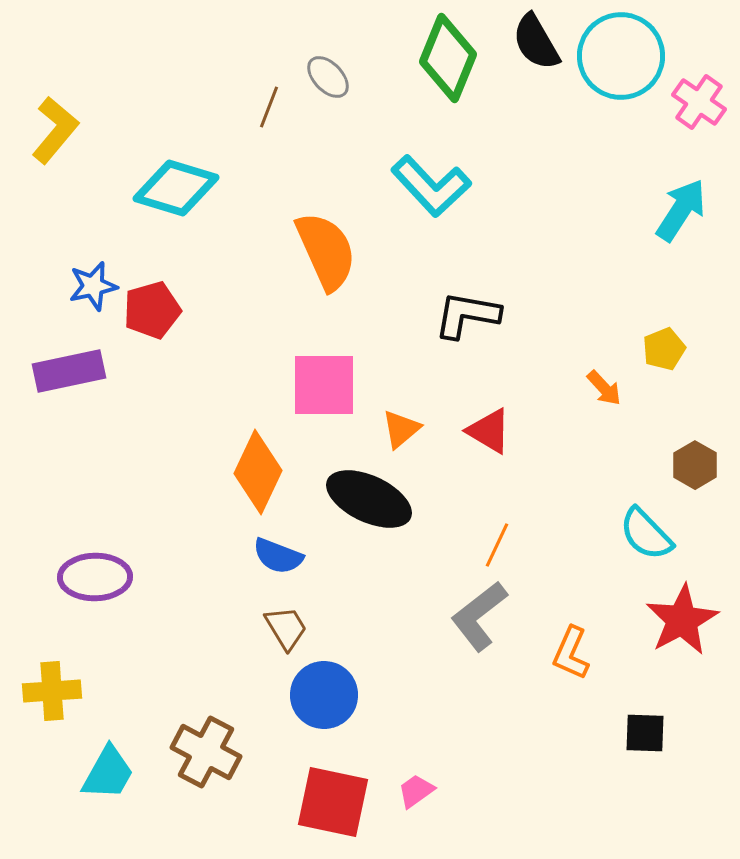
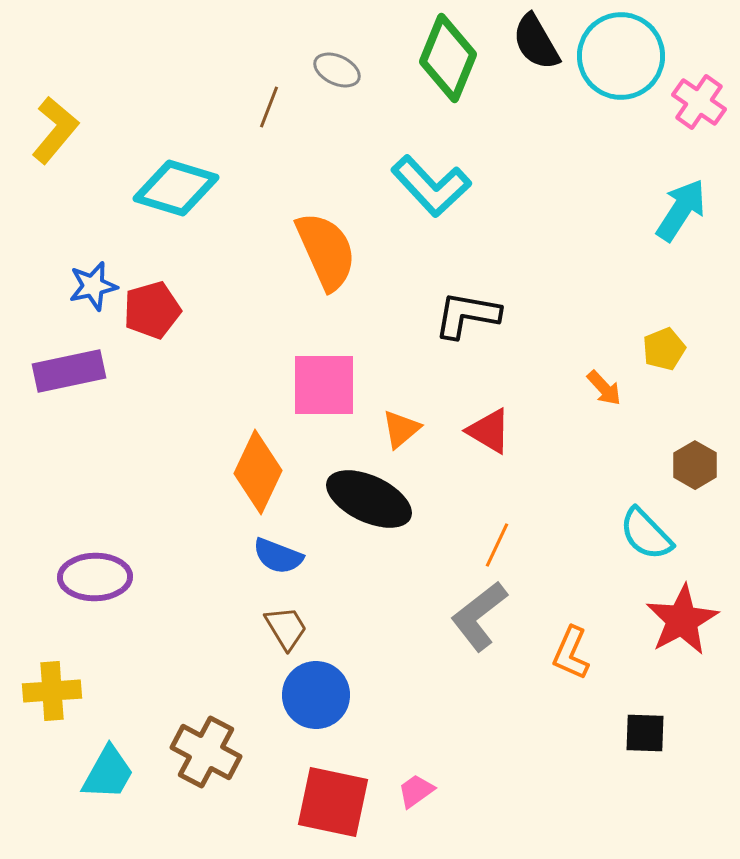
gray ellipse: moved 9 px right, 7 px up; rotated 21 degrees counterclockwise
blue circle: moved 8 px left
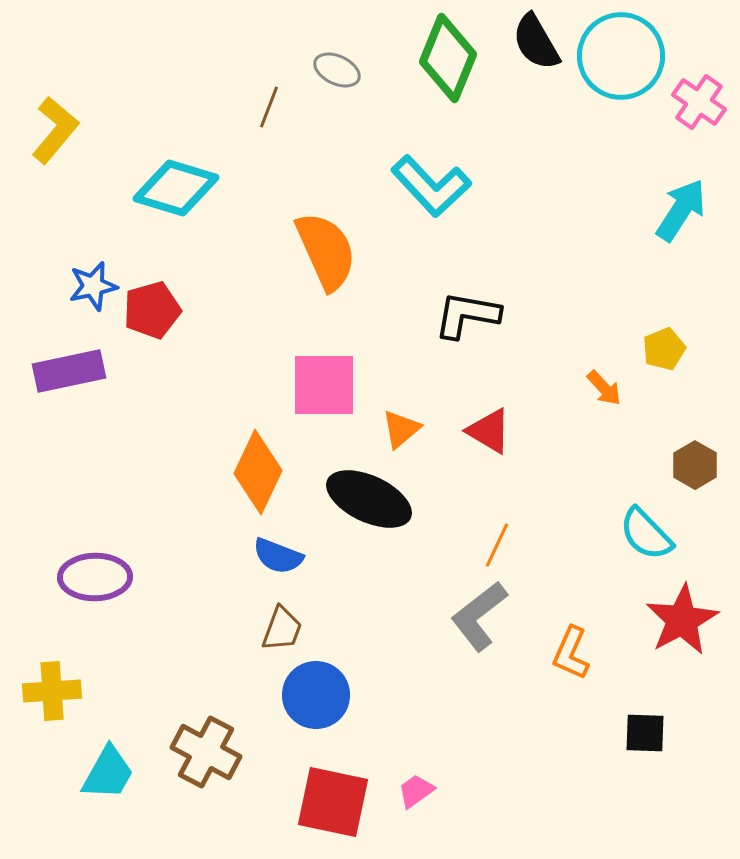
brown trapezoid: moved 4 px left, 1 px down; rotated 51 degrees clockwise
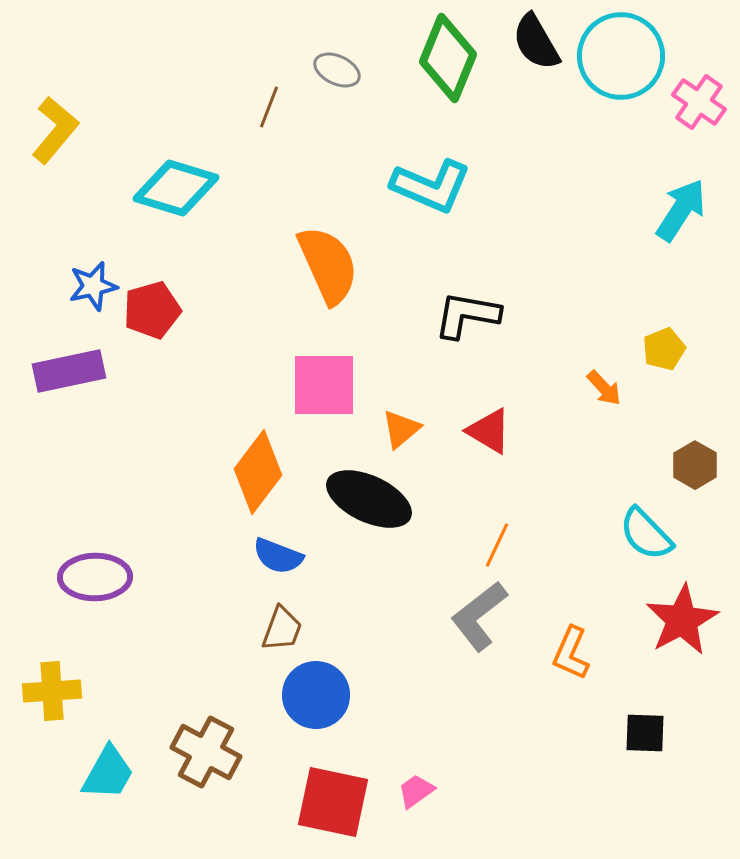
cyan L-shape: rotated 24 degrees counterclockwise
orange semicircle: moved 2 px right, 14 px down
orange diamond: rotated 12 degrees clockwise
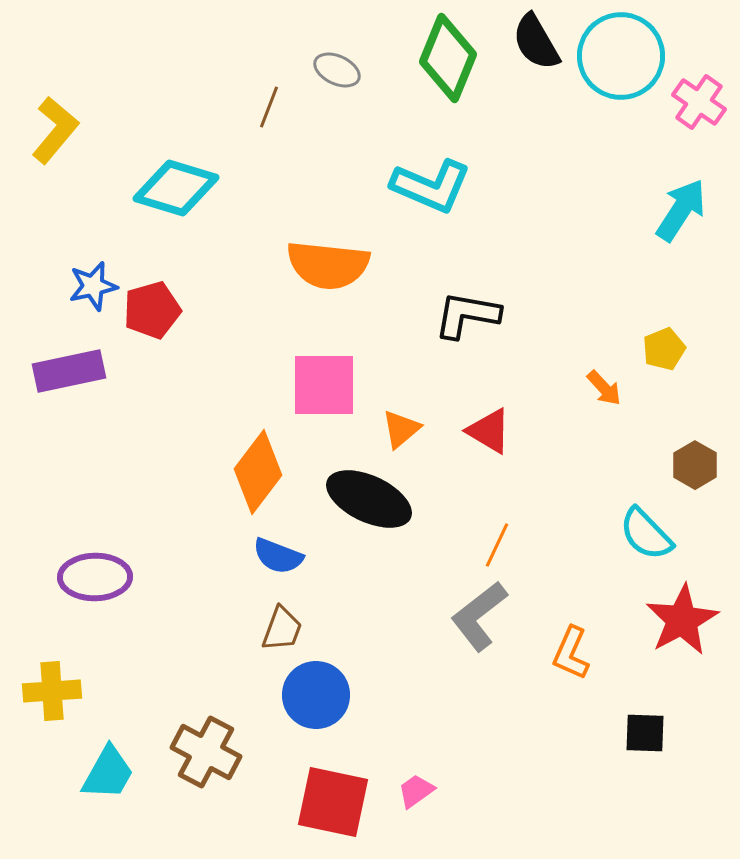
orange semicircle: rotated 120 degrees clockwise
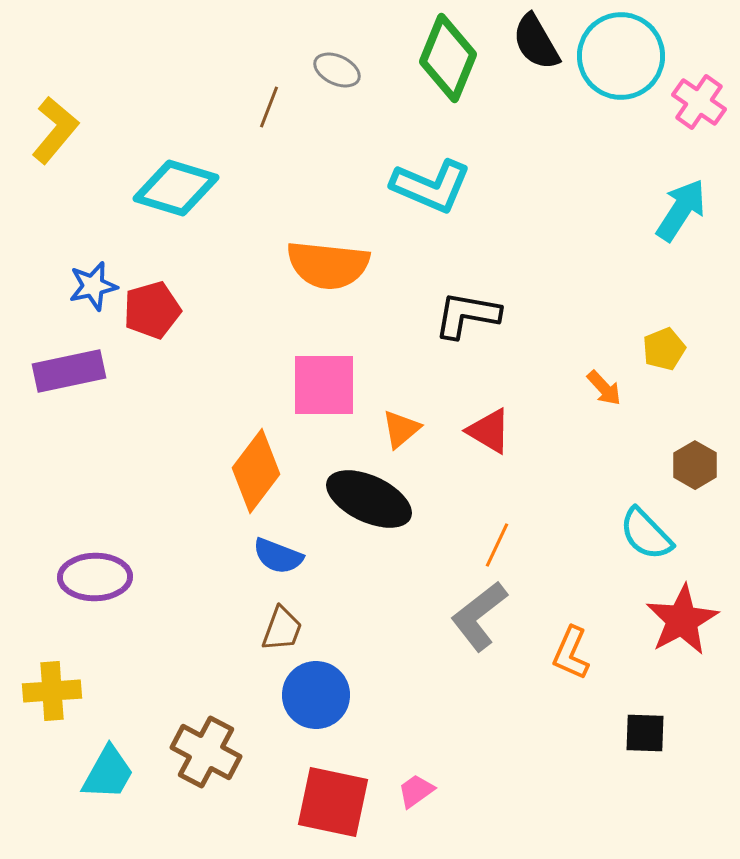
orange diamond: moved 2 px left, 1 px up
